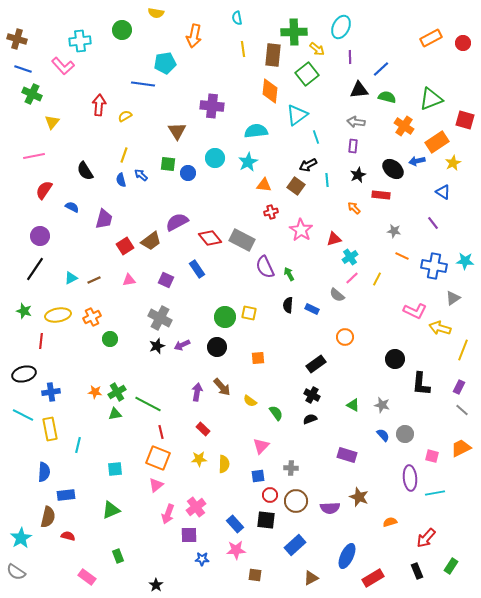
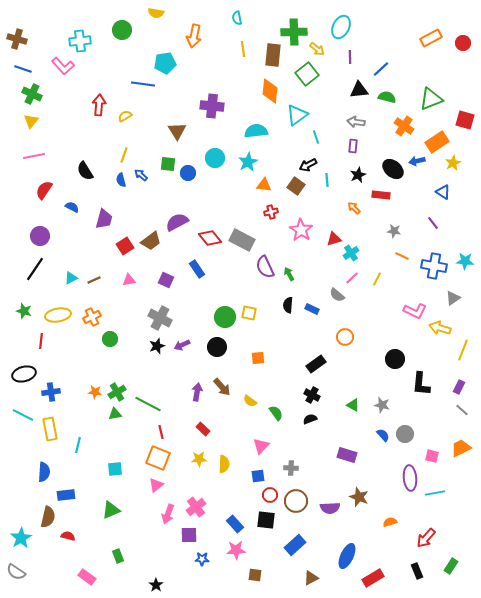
yellow triangle at (52, 122): moved 21 px left, 1 px up
cyan cross at (350, 257): moved 1 px right, 4 px up
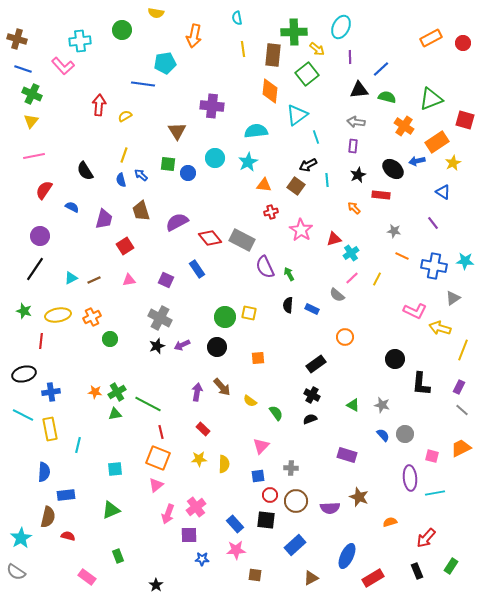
brown trapezoid at (151, 241): moved 10 px left, 30 px up; rotated 110 degrees clockwise
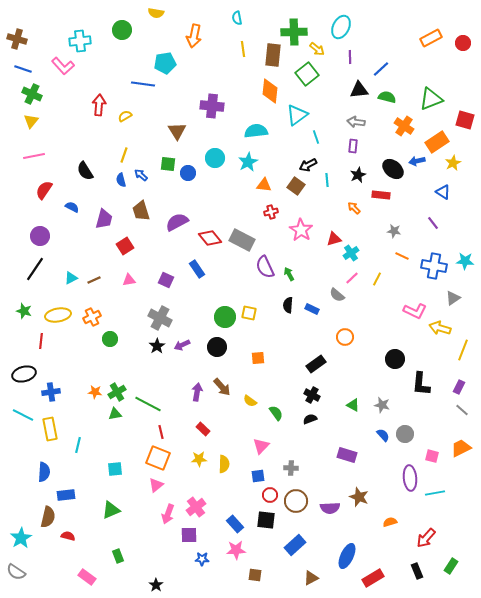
black star at (157, 346): rotated 14 degrees counterclockwise
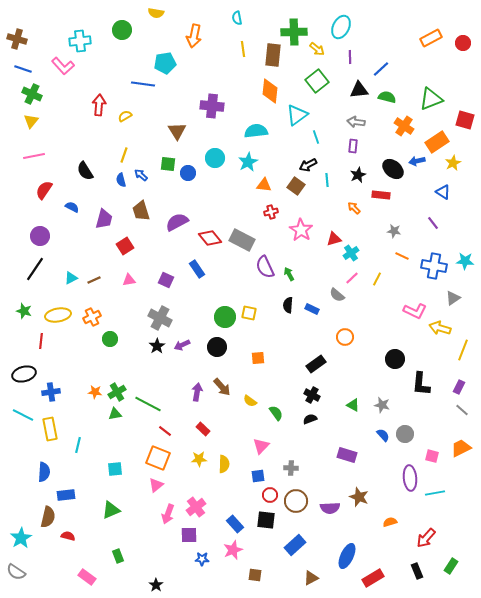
green square at (307, 74): moved 10 px right, 7 px down
red line at (161, 432): moved 4 px right, 1 px up; rotated 40 degrees counterclockwise
pink star at (236, 550): moved 3 px left; rotated 18 degrees counterclockwise
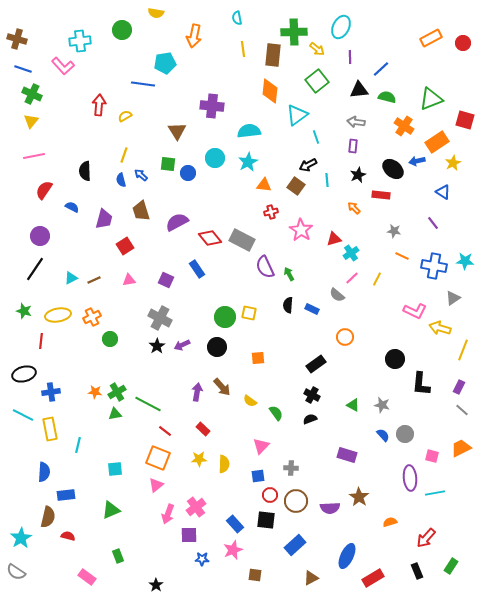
cyan semicircle at (256, 131): moved 7 px left
black semicircle at (85, 171): rotated 30 degrees clockwise
brown star at (359, 497): rotated 12 degrees clockwise
